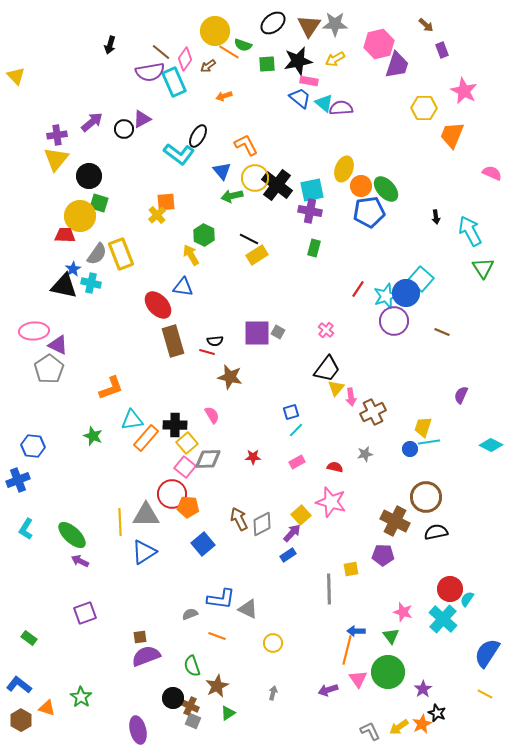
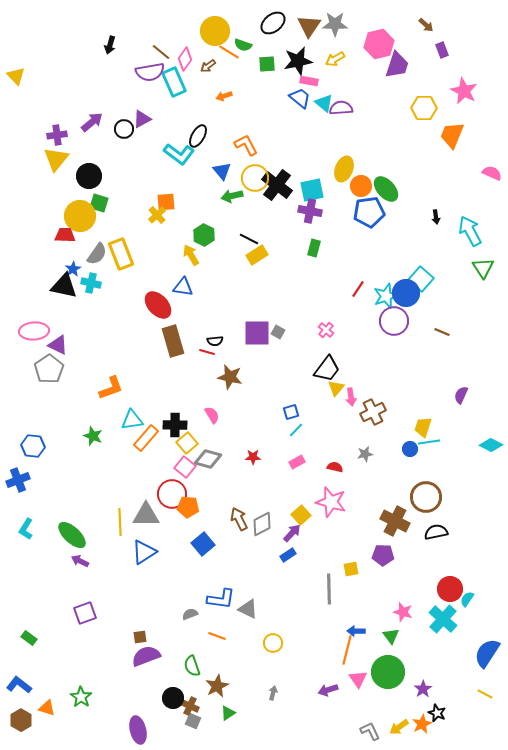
gray diamond at (208, 459): rotated 16 degrees clockwise
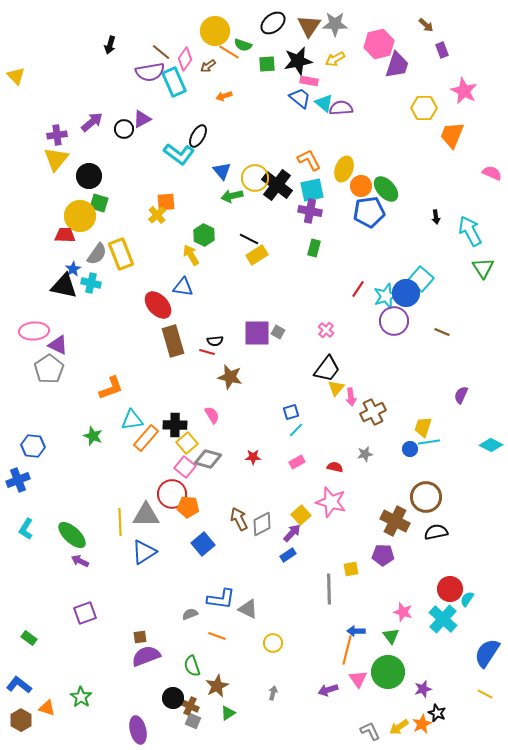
orange L-shape at (246, 145): moved 63 px right, 15 px down
purple star at (423, 689): rotated 18 degrees clockwise
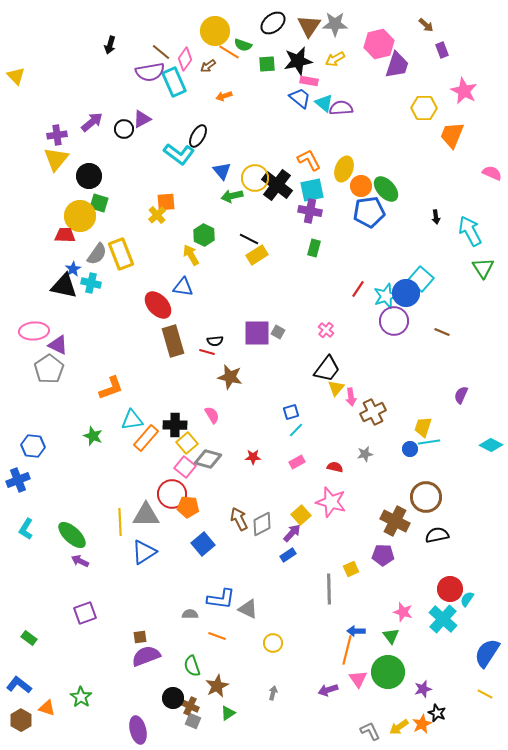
black semicircle at (436, 532): moved 1 px right, 3 px down
yellow square at (351, 569): rotated 14 degrees counterclockwise
gray semicircle at (190, 614): rotated 21 degrees clockwise
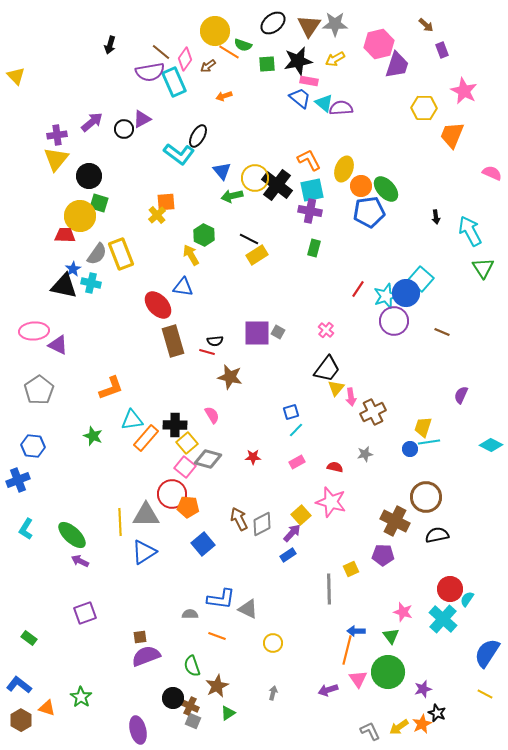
gray pentagon at (49, 369): moved 10 px left, 21 px down
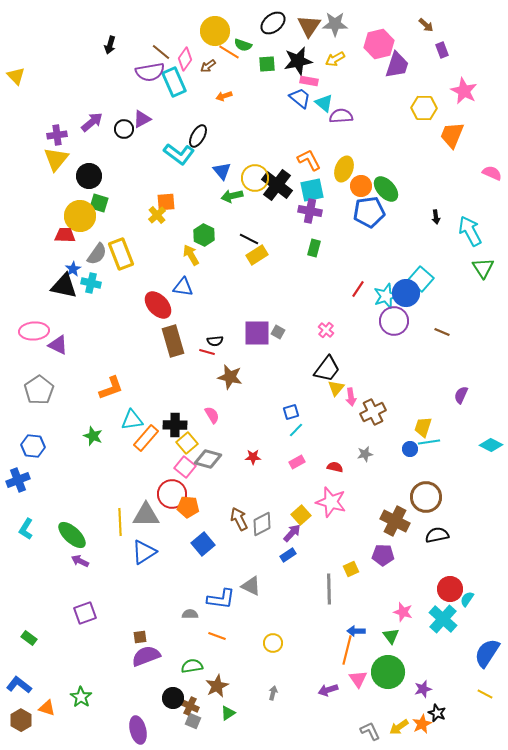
purple semicircle at (341, 108): moved 8 px down
gray triangle at (248, 609): moved 3 px right, 23 px up
green semicircle at (192, 666): rotated 100 degrees clockwise
